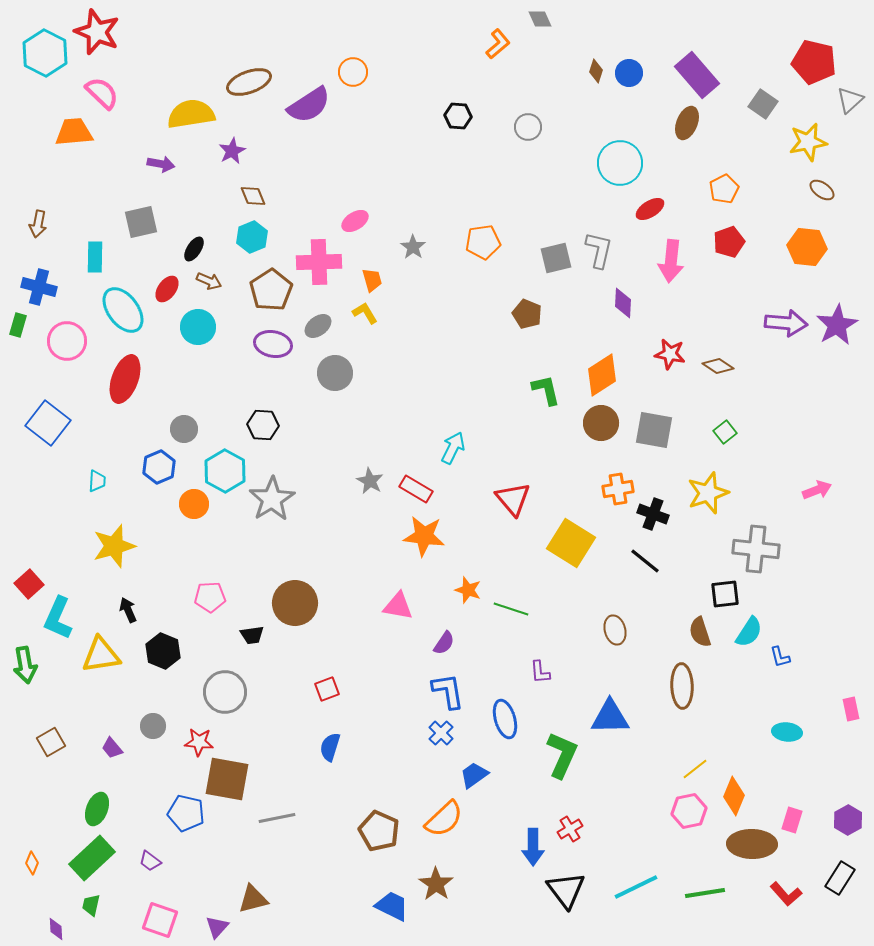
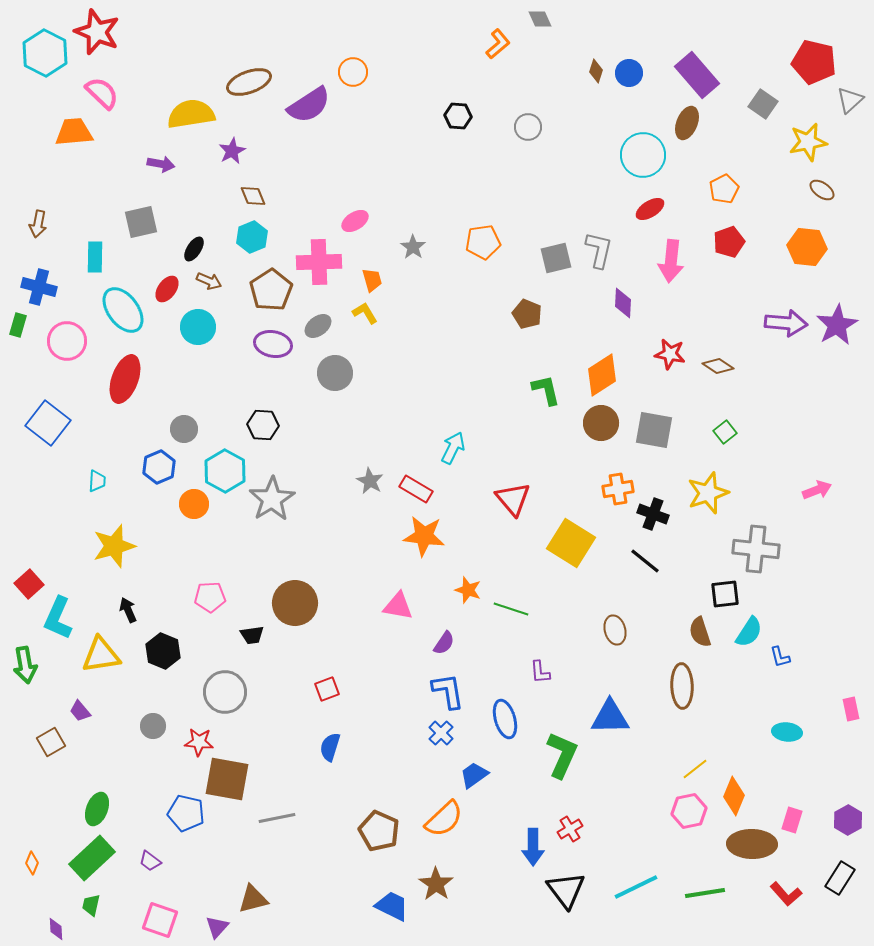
cyan circle at (620, 163): moved 23 px right, 8 px up
purple trapezoid at (112, 748): moved 32 px left, 37 px up
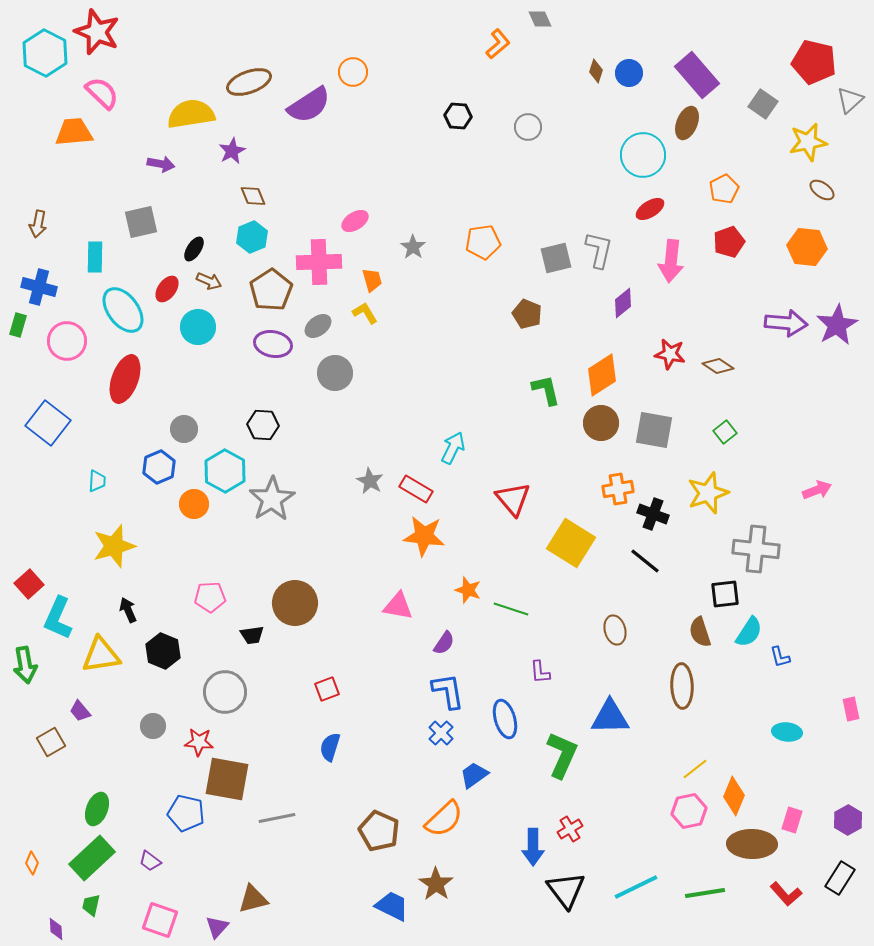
purple diamond at (623, 303): rotated 48 degrees clockwise
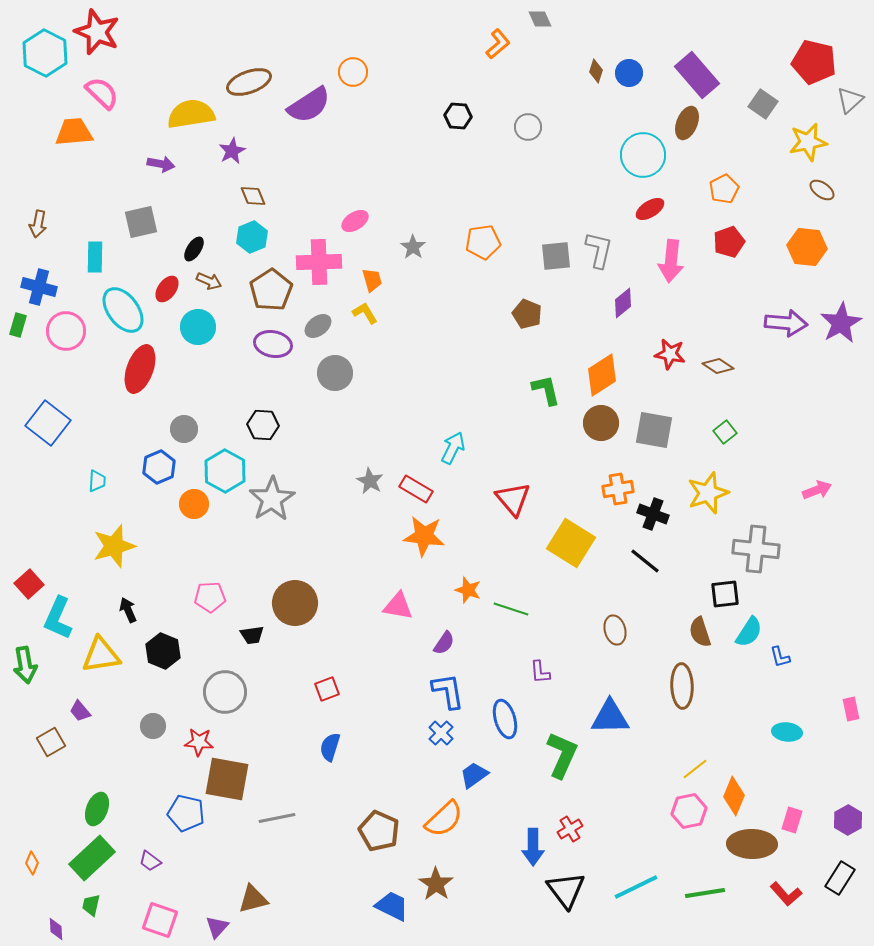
gray square at (556, 258): moved 2 px up; rotated 8 degrees clockwise
purple star at (837, 325): moved 4 px right, 2 px up
pink circle at (67, 341): moved 1 px left, 10 px up
red ellipse at (125, 379): moved 15 px right, 10 px up
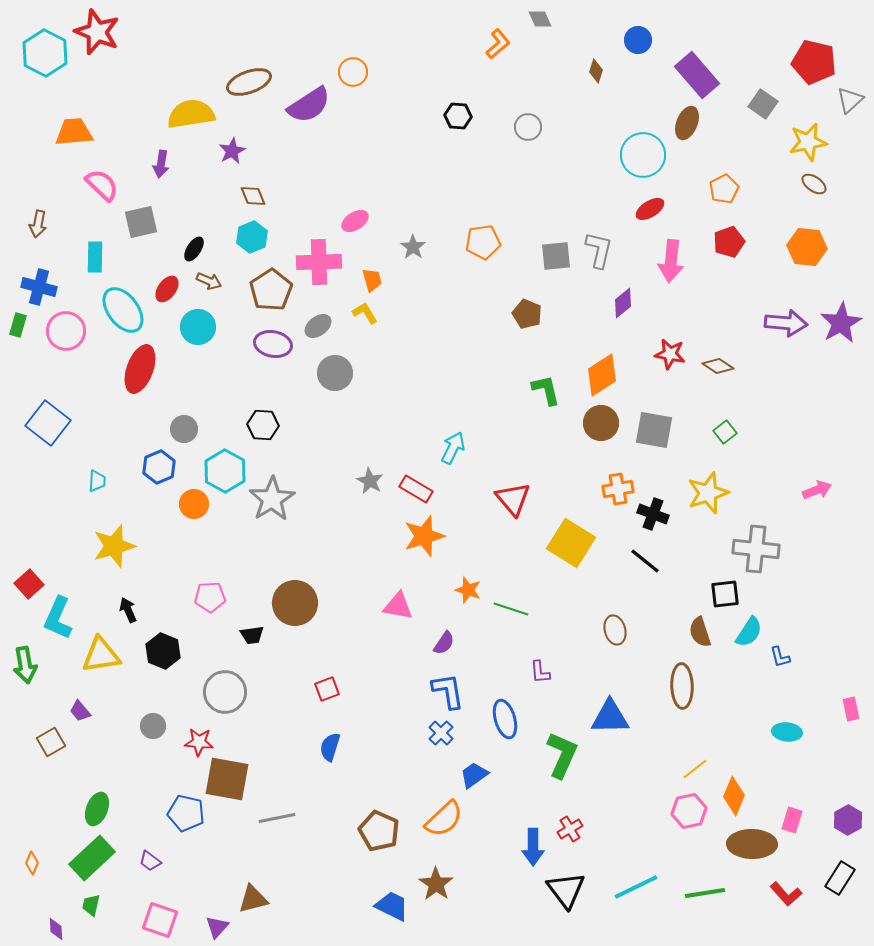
blue circle at (629, 73): moved 9 px right, 33 px up
pink semicircle at (102, 93): moved 92 px down
purple arrow at (161, 164): rotated 88 degrees clockwise
brown ellipse at (822, 190): moved 8 px left, 6 px up
orange star at (424, 536): rotated 24 degrees counterclockwise
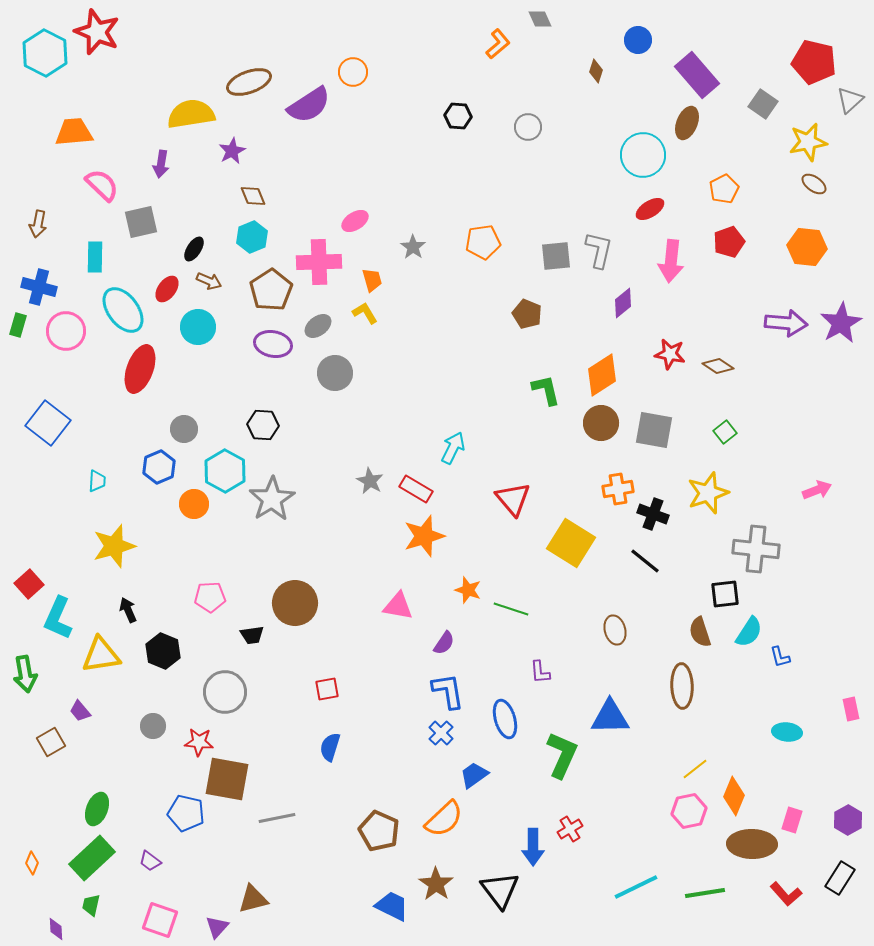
green arrow at (25, 665): moved 9 px down
red square at (327, 689): rotated 10 degrees clockwise
black triangle at (566, 890): moved 66 px left
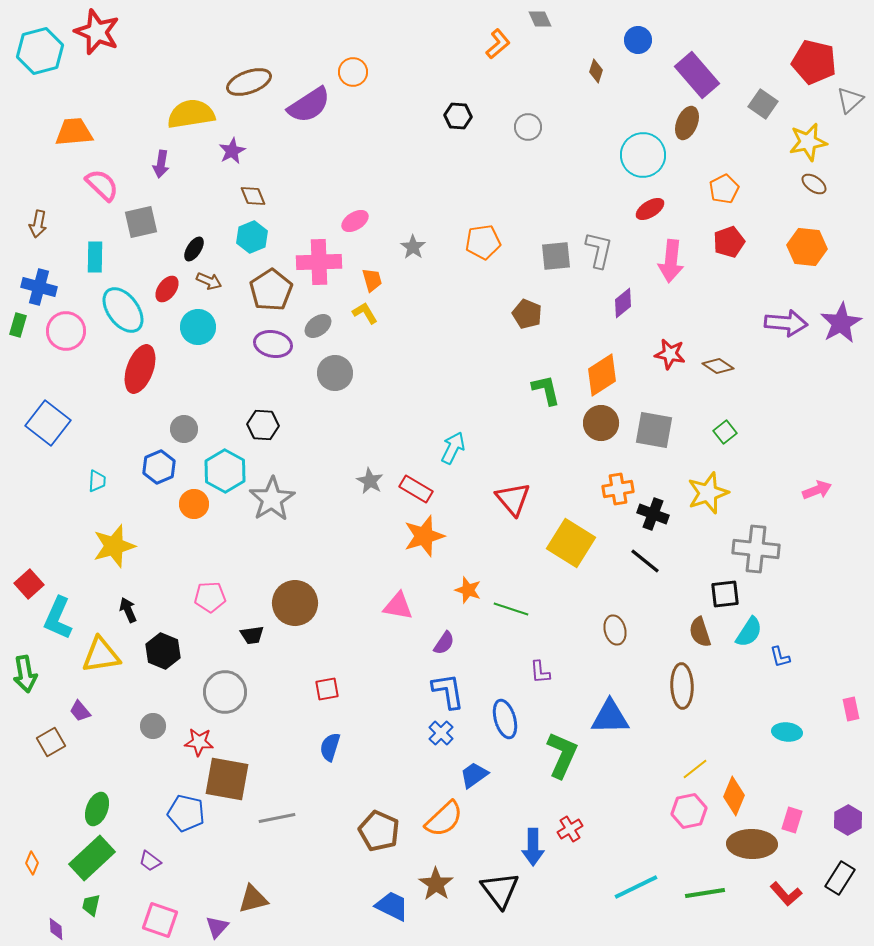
cyan hexagon at (45, 53): moved 5 px left, 2 px up; rotated 18 degrees clockwise
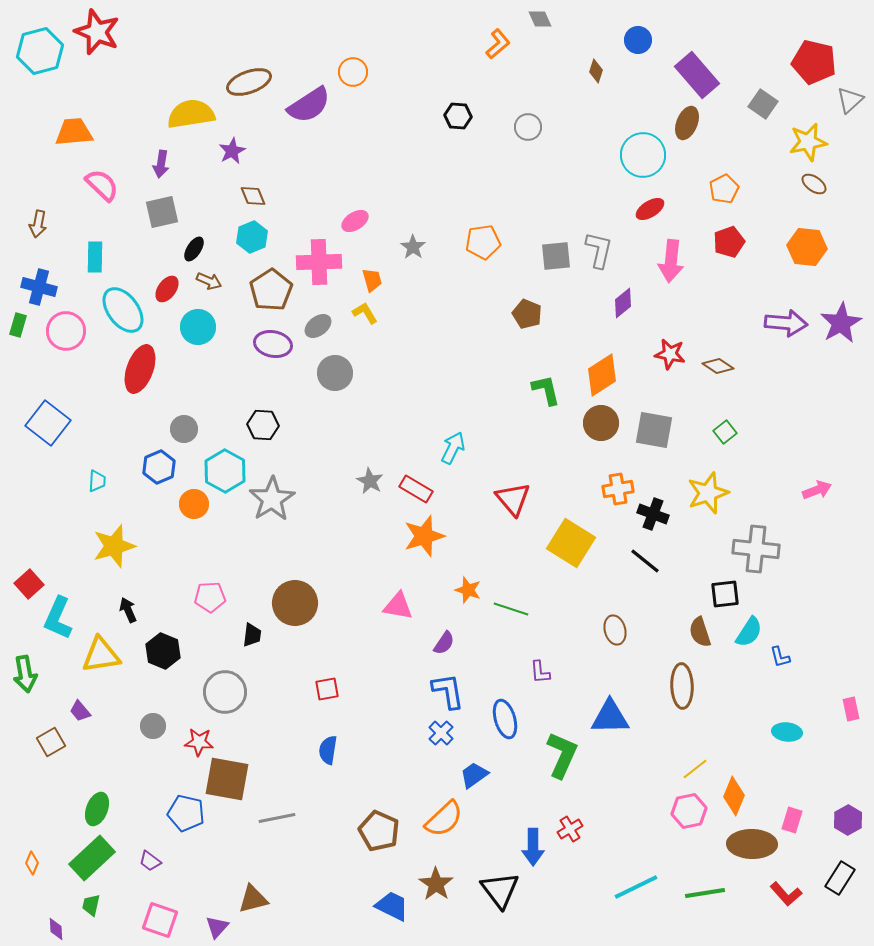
gray square at (141, 222): moved 21 px right, 10 px up
black trapezoid at (252, 635): rotated 75 degrees counterclockwise
blue semicircle at (330, 747): moved 2 px left, 3 px down; rotated 8 degrees counterclockwise
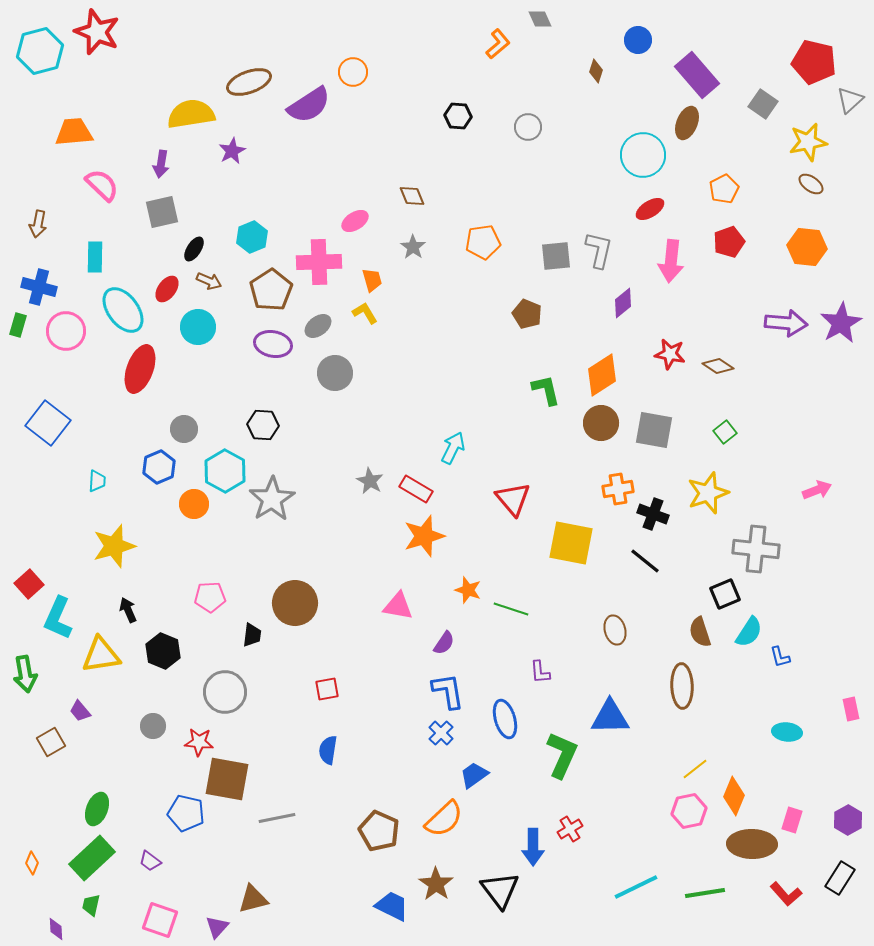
brown ellipse at (814, 184): moved 3 px left
brown diamond at (253, 196): moved 159 px right
yellow square at (571, 543): rotated 21 degrees counterclockwise
black square at (725, 594): rotated 16 degrees counterclockwise
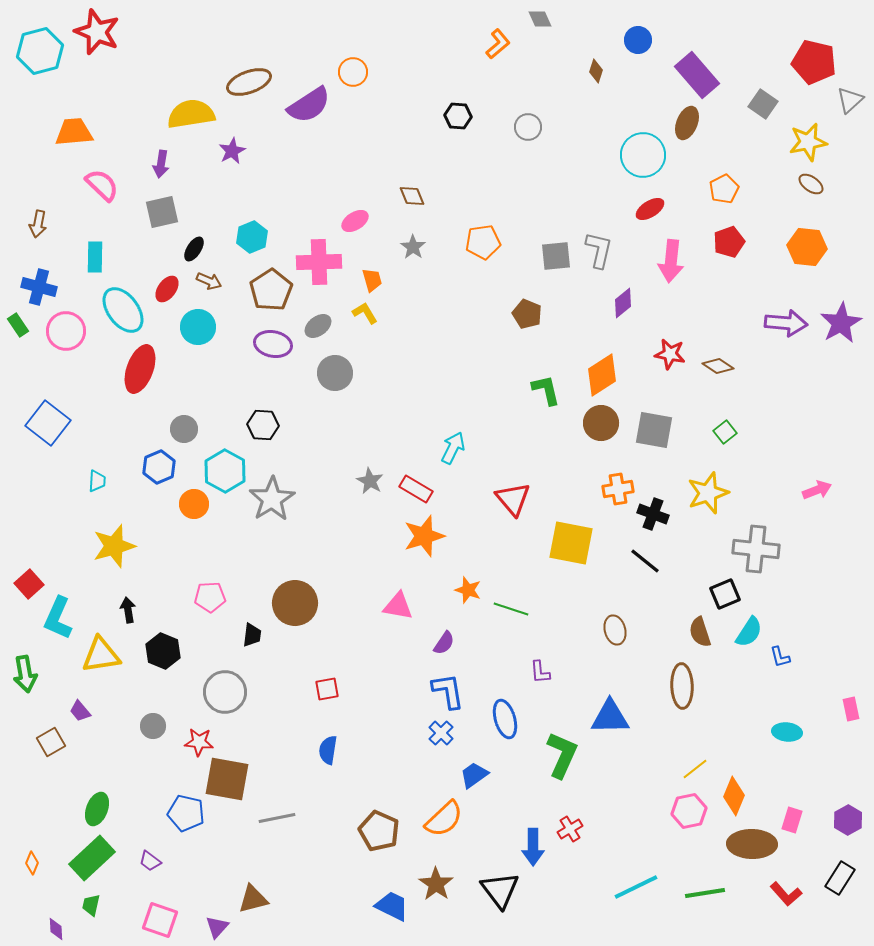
green rectangle at (18, 325): rotated 50 degrees counterclockwise
black arrow at (128, 610): rotated 15 degrees clockwise
